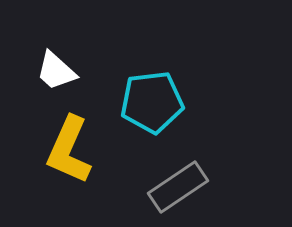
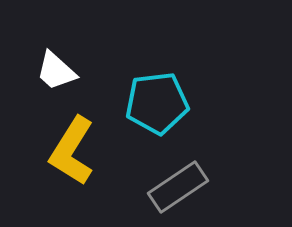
cyan pentagon: moved 5 px right, 1 px down
yellow L-shape: moved 3 px right, 1 px down; rotated 8 degrees clockwise
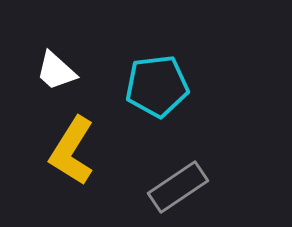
cyan pentagon: moved 17 px up
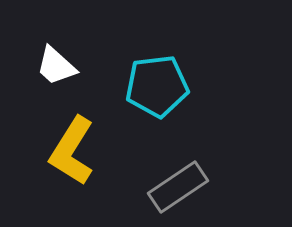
white trapezoid: moved 5 px up
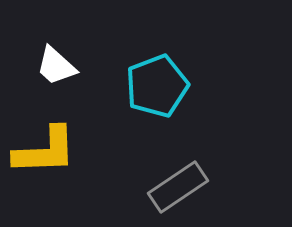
cyan pentagon: rotated 14 degrees counterclockwise
yellow L-shape: moved 27 px left; rotated 124 degrees counterclockwise
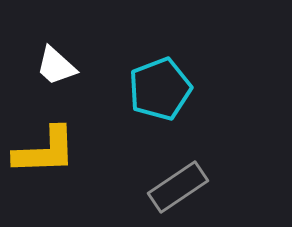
cyan pentagon: moved 3 px right, 3 px down
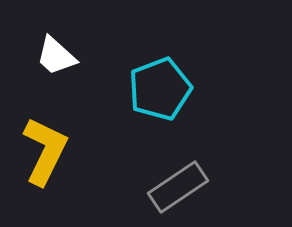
white trapezoid: moved 10 px up
yellow L-shape: rotated 62 degrees counterclockwise
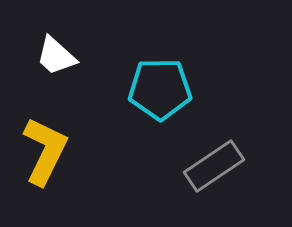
cyan pentagon: rotated 20 degrees clockwise
gray rectangle: moved 36 px right, 21 px up
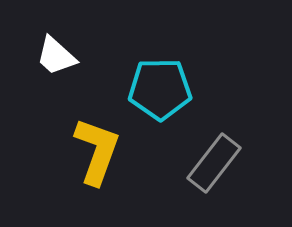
yellow L-shape: moved 52 px right; rotated 6 degrees counterclockwise
gray rectangle: moved 3 px up; rotated 18 degrees counterclockwise
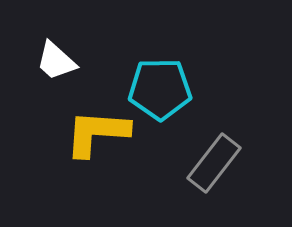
white trapezoid: moved 5 px down
yellow L-shape: moved 18 px up; rotated 106 degrees counterclockwise
